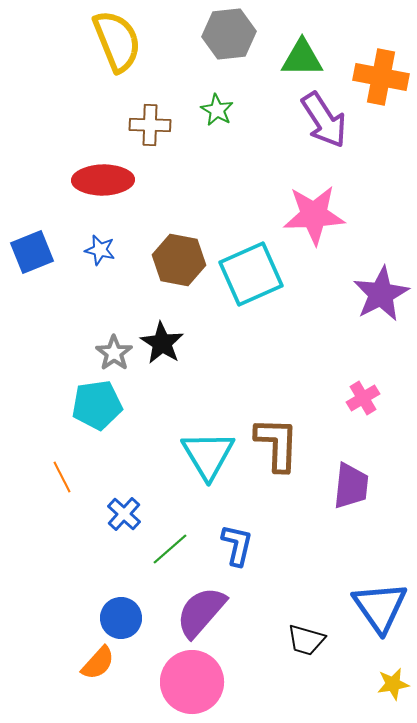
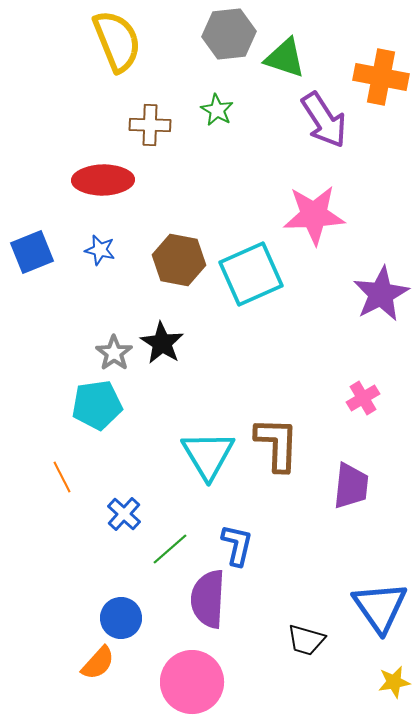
green triangle: moved 17 px left; rotated 18 degrees clockwise
purple semicircle: moved 7 px right, 13 px up; rotated 38 degrees counterclockwise
yellow star: moved 1 px right, 2 px up
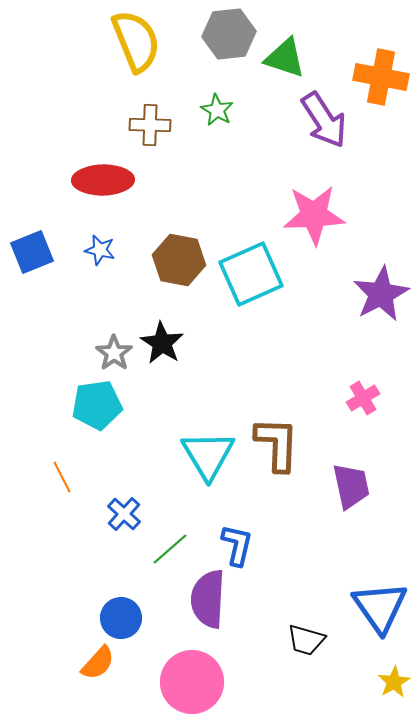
yellow semicircle: moved 19 px right
purple trapezoid: rotated 18 degrees counterclockwise
yellow star: rotated 20 degrees counterclockwise
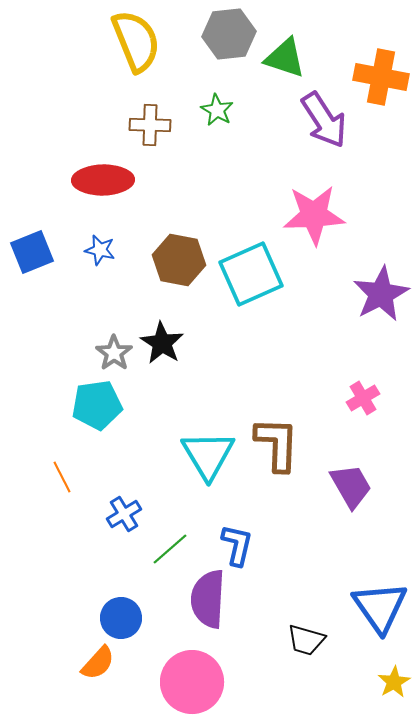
purple trapezoid: rotated 18 degrees counterclockwise
blue cross: rotated 16 degrees clockwise
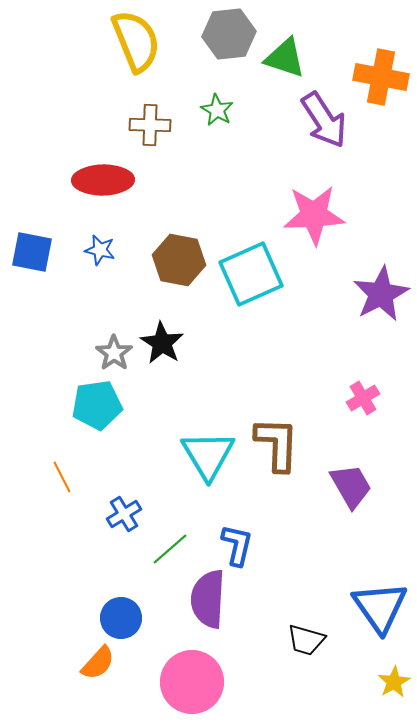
blue square: rotated 33 degrees clockwise
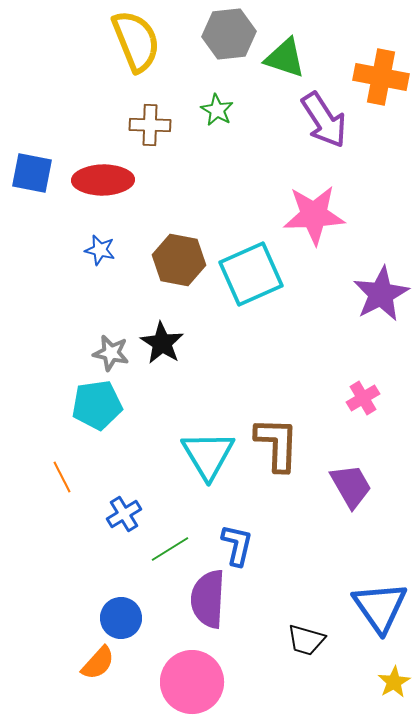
blue square: moved 79 px up
gray star: moved 3 px left; rotated 24 degrees counterclockwise
green line: rotated 9 degrees clockwise
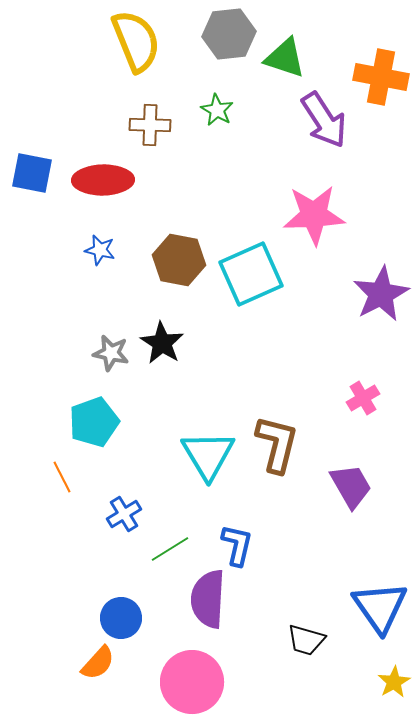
cyan pentagon: moved 3 px left, 17 px down; rotated 12 degrees counterclockwise
brown L-shape: rotated 12 degrees clockwise
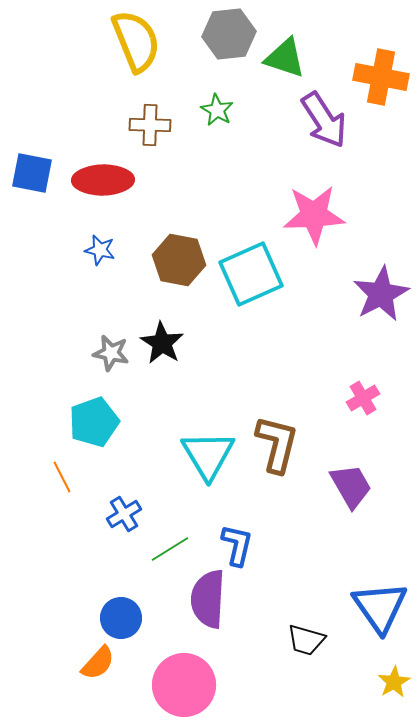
pink circle: moved 8 px left, 3 px down
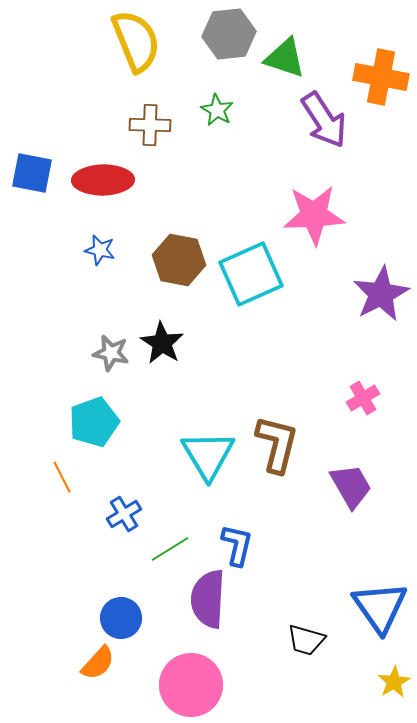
pink circle: moved 7 px right
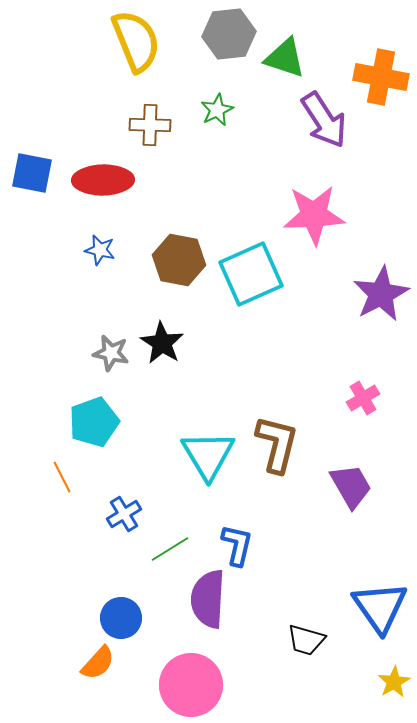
green star: rotated 16 degrees clockwise
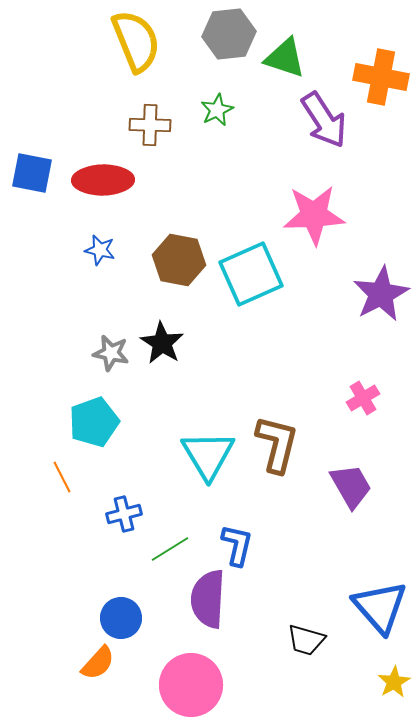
blue cross: rotated 16 degrees clockwise
blue triangle: rotated 6 degrees counterclockwise
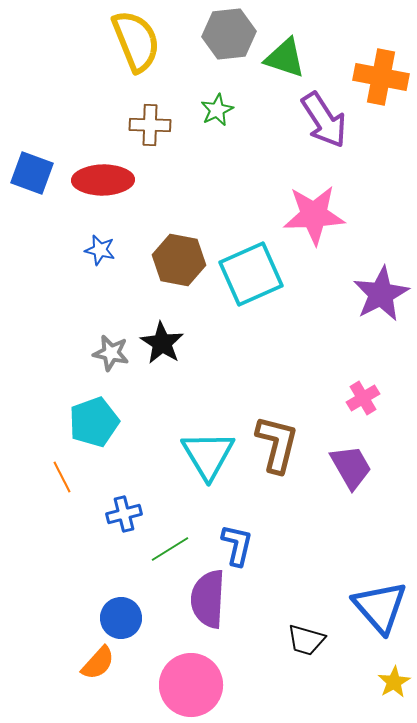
blue square: rotated 9 degrees clockwise
purple trapezoid: moved 19 px up
